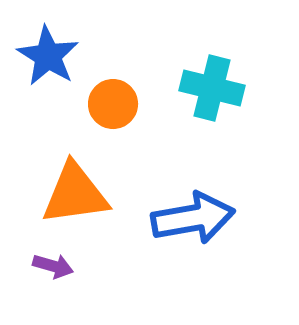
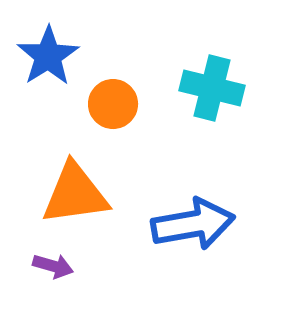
blue star: rotated 8 degrees clockwise
blue arrow: moved 6 px down
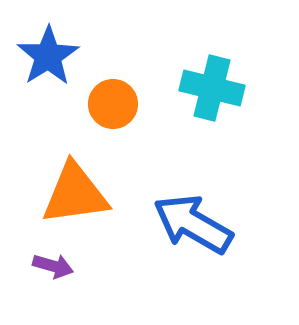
blue arrow: rotated 140 degrees counterclockwise
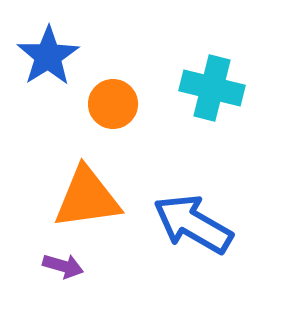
orange triangle: moved 12 px right, 4 px down
purple arrow: moved 10 px right
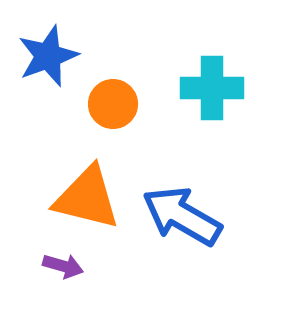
blue star: rotated 12 degrees clockwise
cyan cross: rotated 14 degrees counterclockwise
orange triangle: rotated 22 degrees clockwise
blue arrow: moved 11 px left, 8 px up
